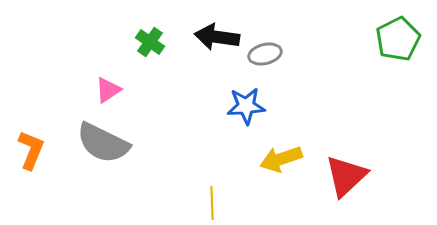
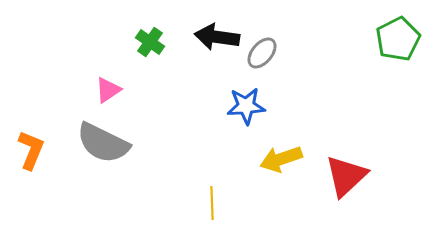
gray ellipse: moved 3 px left, 1 px up; rotated 36 degrees counterclockwise
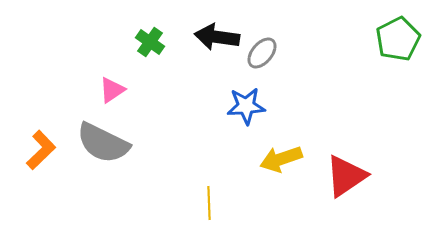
pink triangle: moved 4 px right
orange L-shape: moved 10 px right; rotated 24 degrees clockwise
red triangle: rotated 9 degrees clockwise
yellow line: moved 3 px left
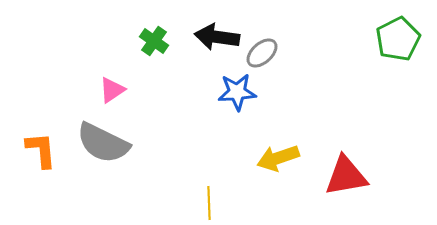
green cross: moved 4 px right, 1 px up
gray ellipse: rotated 8 degrees clockwise
blue star: moved 9 px left, 14 px up
orange L-shape: rotated 51 degrees counterclockwise
yellow arrow: moved 3 px left, 1 px up
red triangle: rotated 24 degrees clockwise
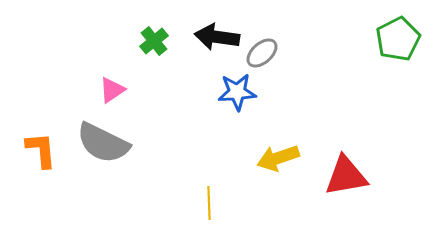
green cross: rotated 16 degrees clockwise
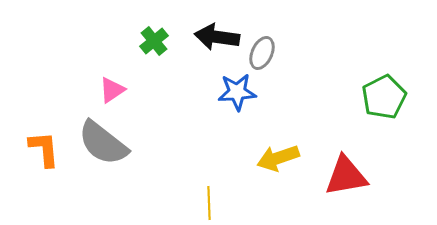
green pentagon: moved 14 px left, 58 px down
gray ellipse: rotated 24 degrees counterclockwise
gray semicircle: rotated 12 degrees clockwise
orange L-shape: moved 3 px right, 1 px up
